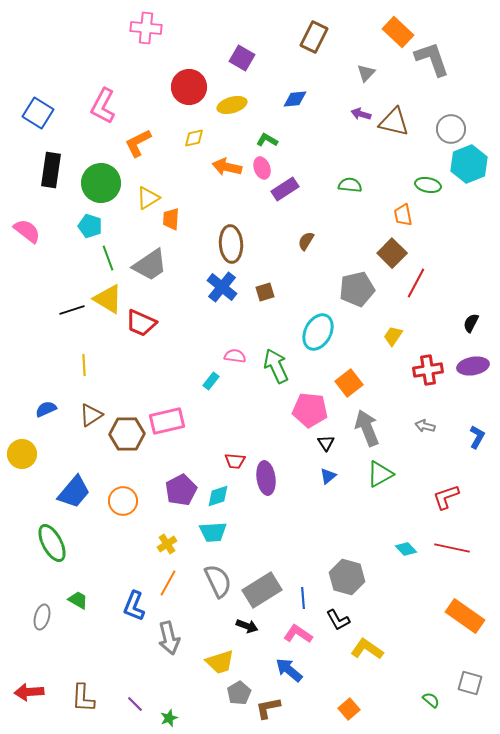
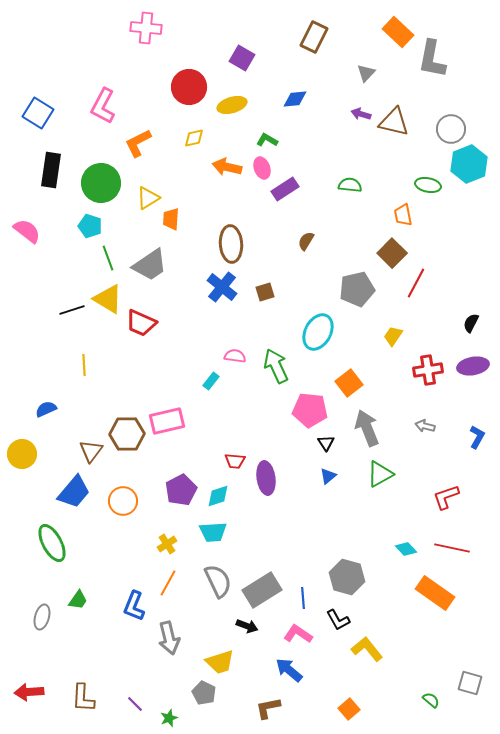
gray L-shape at (432, 59): rotated 150 degrees counterclockwise
brown triangle at (91, 415): moved 36 px down; rotated 20 degrees counterclockwise
green trapezoid at (78, 600): rotated 95 degrees clockwise
orange rectangle at (465, 616): moved 30 px left, 23 px up
yellow L-shape at (367, 649): rotated 16 degrees clockwise
gray pentagon at (239, 693): moved 35 px left; rotated 15 degrees counterclockwise
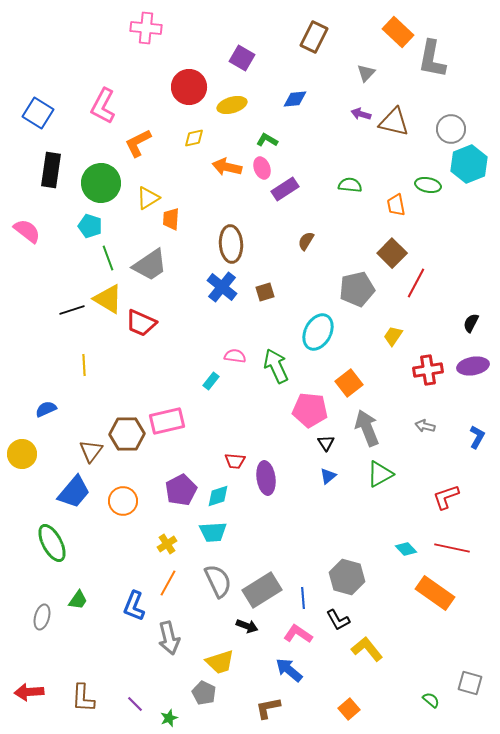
orange trapezoid at (403, 215): moved 7 px left, 10 px up
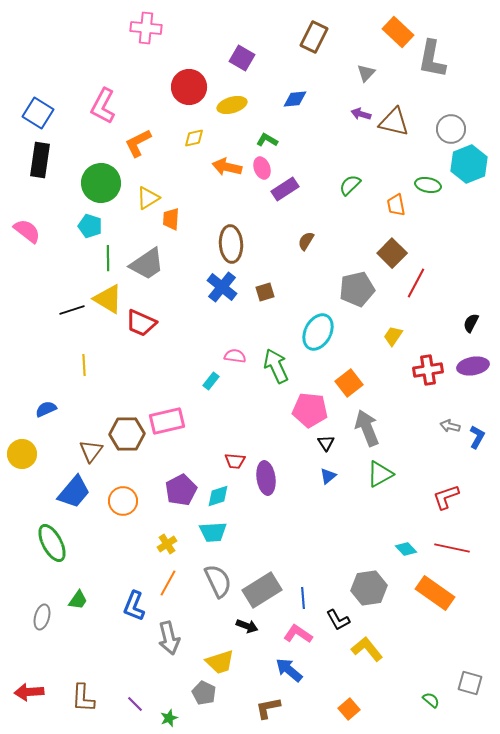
black rectangle at (51, 170): moved 11 px left, 10 px up
green semicircle at (350, 185): rotated 50 degrees counterclockwise
green line at (108, 258): rotated 20 degrees clockwise
gray trapezoid at (150, 265): moved 3 px left, 1 px up
gray arrow at (425, 426): moved 25 px right
gray hexagon at (347, 577): moved 22 px right, 11 px down; rotated 24 degrees counterclockwise
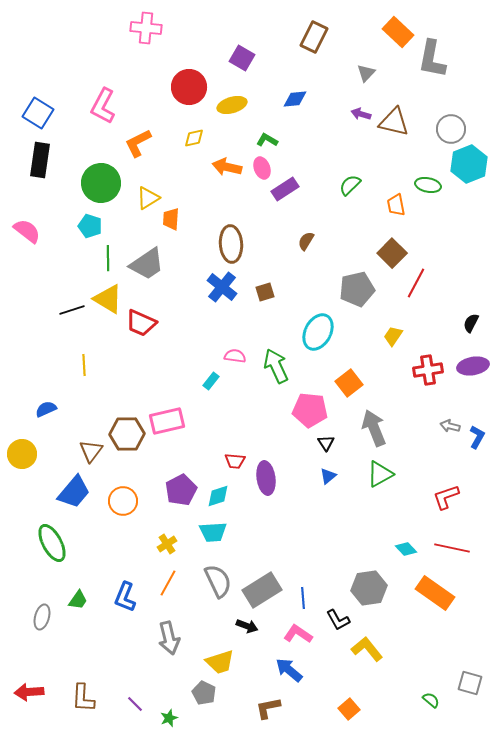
gray arrow at (367, 428): moved 7 px right
blue L-shape at (134, 606): moved 9 px left, 9 px up
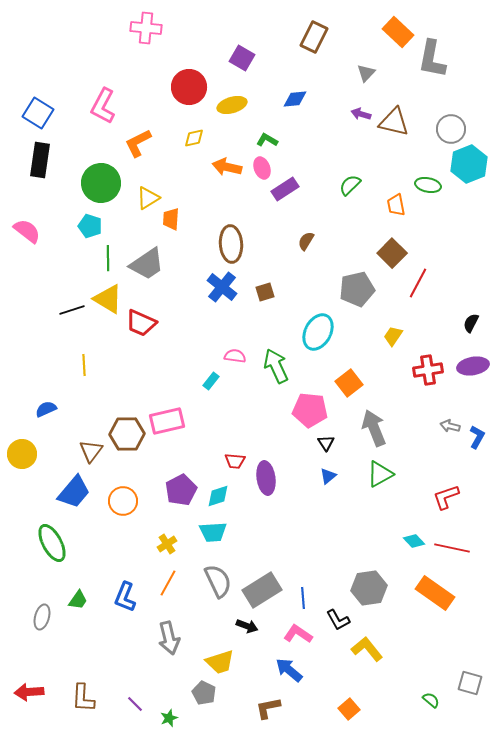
red line at (416, 283): moved 2 px right
cyan diamond at (406, 549): moved 8 px right, 8 px up
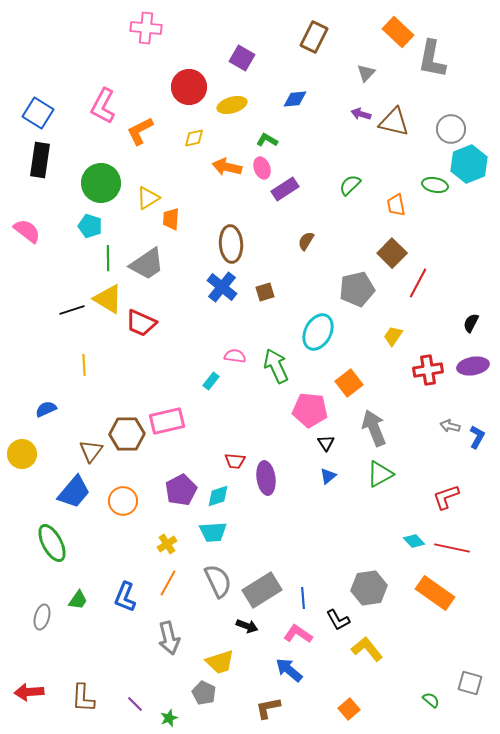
orange L-shape at (138, 143): moved 2 px right, 12 px up
green ellipse at (428, 185): moved 7 px right
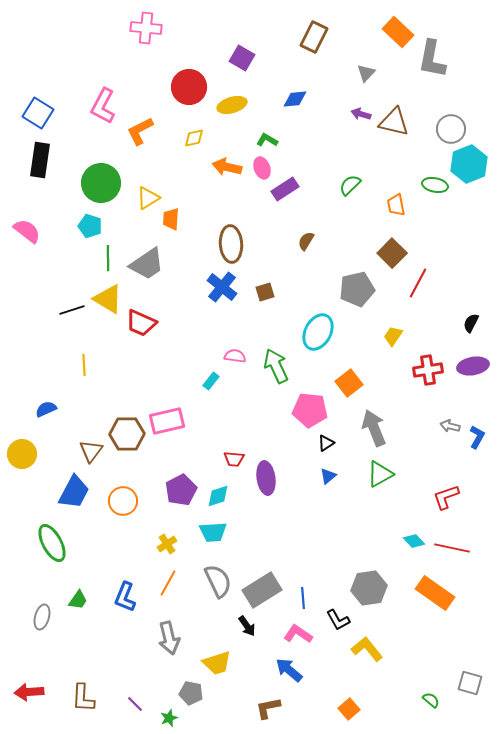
black triangle at (326, 443): rotated 30 degrees clockwise
red trapezoid at (235, 461): moved 1 px left, 2 px up
blue trapezoid at (74, 492): rotated 12 degrees counterclockwise
black arrow at (247, 626): rotated 35 degrees clockwise
yellow trapezoid at (220, 662): moved 3 px left, 1 px down
gray pentagon at (204, 693): moved 13 px left; rotated 15 degrees counterclockwise
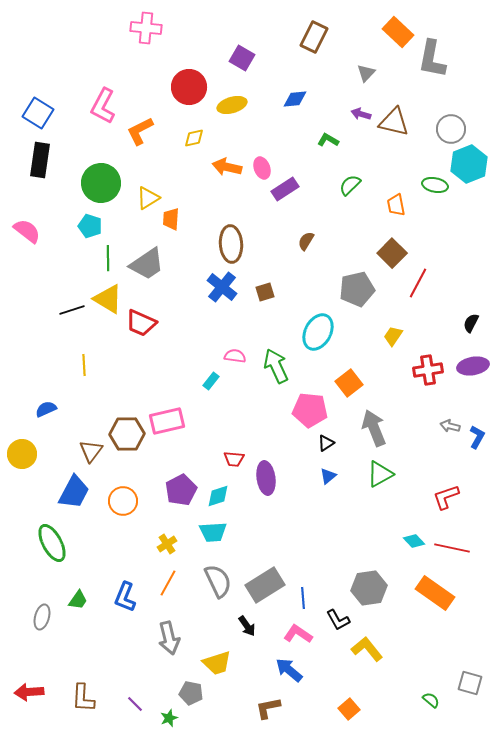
green L-shape at (267, 140): moved 61 px right
gray rectangle at (262, 590): moved 3 px right, 5 px up
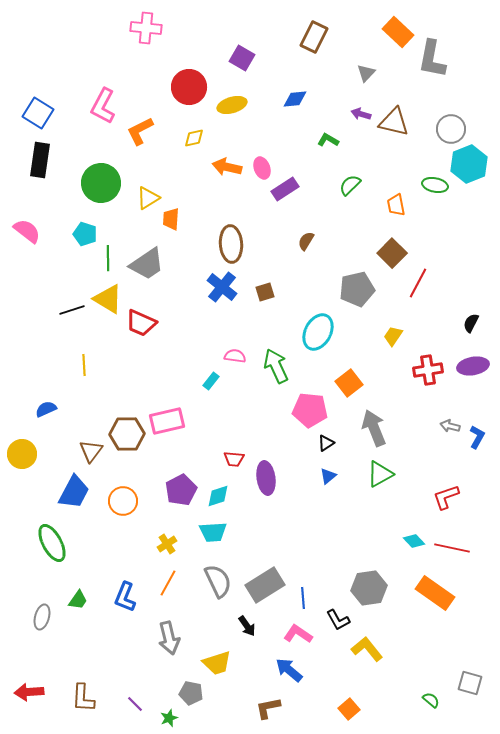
cyan pentagon at (90, 226): moved 5 px left, 8 px down
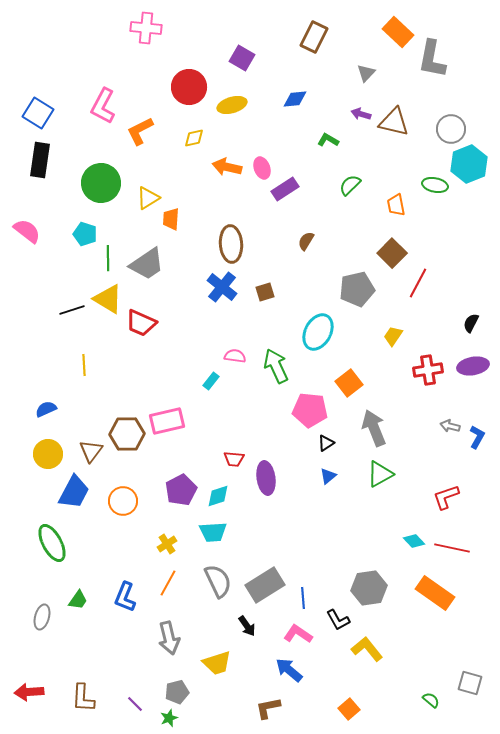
yellow circle at (22, 454): moved 26 px right
gray pentagon at (191, 693): moved 14 px left, 1 px up; rotated 25 degrees counterclockwise
